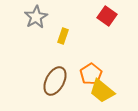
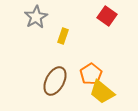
yellow trapezoid: moved 1 px down
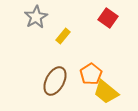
red square: moved 1 px right, 2 px down
yellow rectangle: rotated 21 degrees clockwise
yellow trapezoid: moved 4 px right
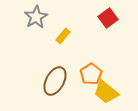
red square: rotated 18 degrees clockwise
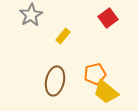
gray star: moved 5 px left, 2 px up
orange pentagon: moved 4 px right; rotated 20 degrees clockwise
brown ellipse: rotated 16 degrees counterclockwise
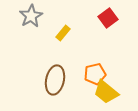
gray star: moved 1 px down
yellow rectangle: moved 3 px up
brown ellipse: moved 1 px up
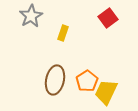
yellow rectangle: rotated 21 degrees counterclockwise
orange pentagon: moved 8 px left, 7 px down; rotated 20 degrees counterclockwise
yellow trapezoid: rotated 76 degrees clockwise
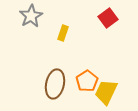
brown ellipse: moved 4 px down
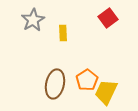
gray star: moved 2 px right, 4 px down
yellow rectangle: rotated 21 degrees counterclockwise
orange pentagon: moved 1 px up
